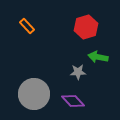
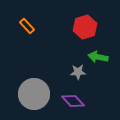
red hexagon: moved 1 px left
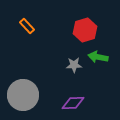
red hexagon: moved 3 px down
gray star: moved 4 px left, 7 px up
gray circle: moved 11 px left, 1 px down
purple diamond: moved 2 px down; rotated 50 degrees counterclockwise
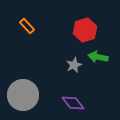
gray star: rotated 21 degrees counterclockwise
purple diamond: rotated 55 degrees clockwise
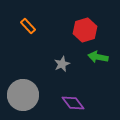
orange rectangle: moved 1 px right
gray star: moved 12 px left, 1 px up
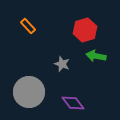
green arrow: moved 2 px left, 1 px up
gray star: rotated 28 degrees counterclockwise
gray circle: moved 6 px right, 3 px up
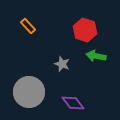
red hexagon: rotated 25 degrees counterclockwise
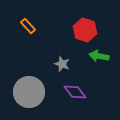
green arrow: moved 3 px right
purple diamond: moved 2 px right, 11 px up
